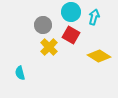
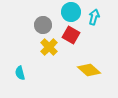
yellow diamond: moved 10 px left, 14 px down; rotated 10 degrees clockwise
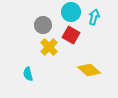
cyan semicircle: moved 8 px right, 1 px down
